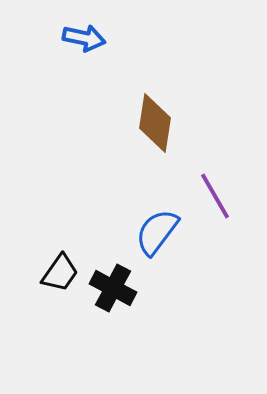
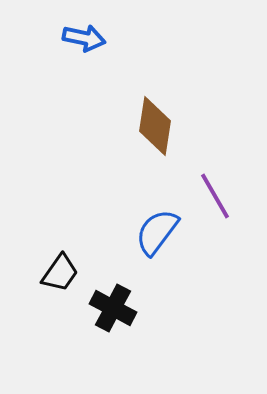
brown diamond: moved 3 px down
black cross: moved 20 px down
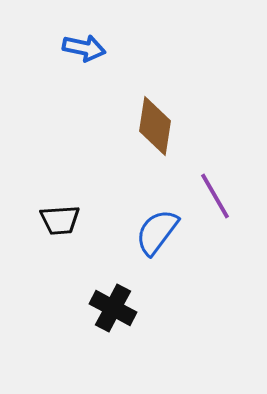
blue arrow: moved 10 px down
black trapezoid: moved 53 px up; rotated 51 degrees clockwise
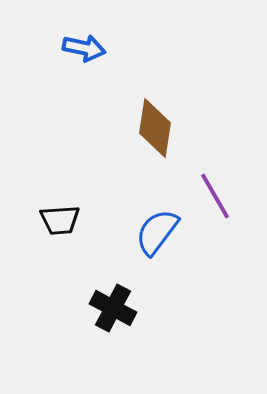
brown diamond: moved 2 px down
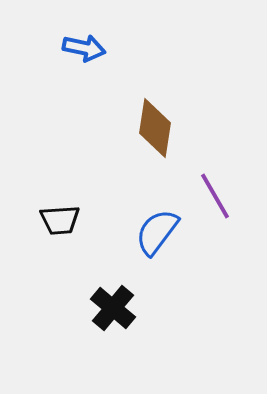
black cross: rotated 12 degrees clockwise
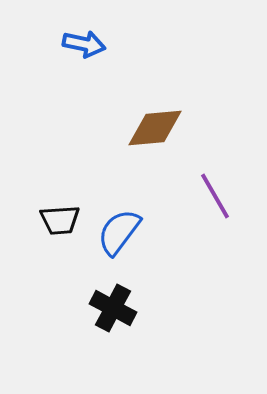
blue arrow: moved 4 px up
brown diamond: rotated 76 degrees clockwise
blue semicircle: moved 38 px left
black cross: rotated 12 degrees counterclockwise
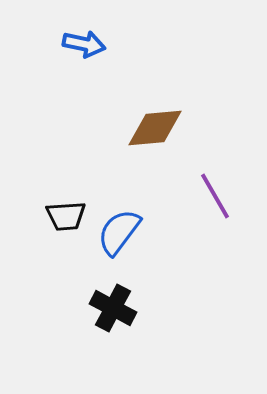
black trapezoid: moved 6 px right, 4 px up
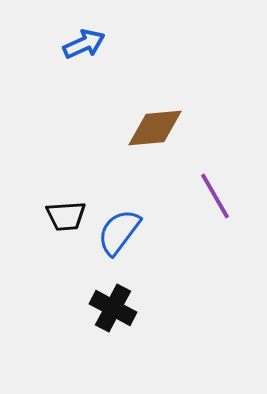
blue arrow: rotated 36 degrees counterclockwise
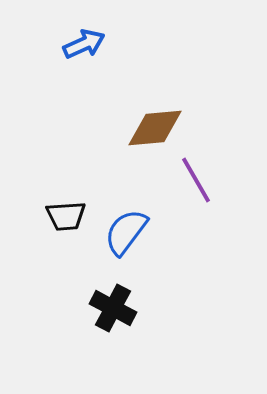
purple line: moved 19 px left, 16 px up
blue semicircle: moved 7 px right
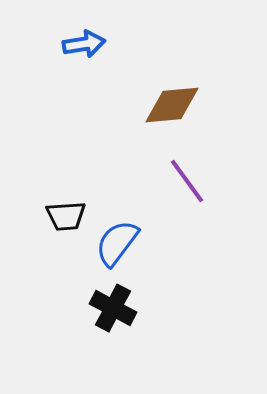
blue arrow: rotated 15 degrees clockwise
brown diamond: moved 17 px right, 23 px up
purple line: moved 9 px left, 1 px down; rotated 6 degrees counterclockwise
blue semicircle: moved 9 px left, 11 px down
